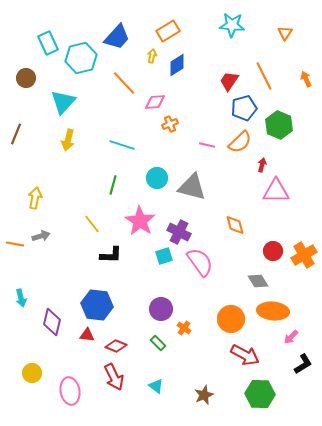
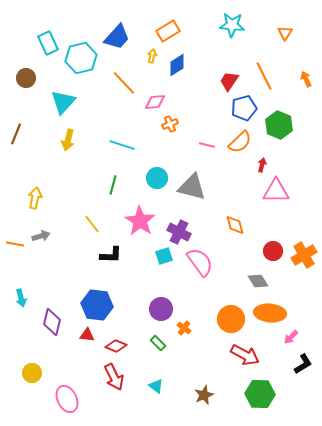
orange ellipse at (273, 311): moved 3 px left, 2 px down
pink ellipse at (70, 391): moved 3 px left, 8 px down; rotated 16 degrees counterclockwise
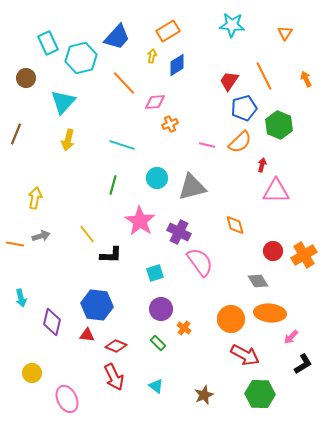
gray triangle at (192, 187): rotated 28 degrees counterclockwise
yellow line at (92, 224): moved 5 px left, 10 px down
cyan square at (164, 256): moved 9 px left, 17 px down
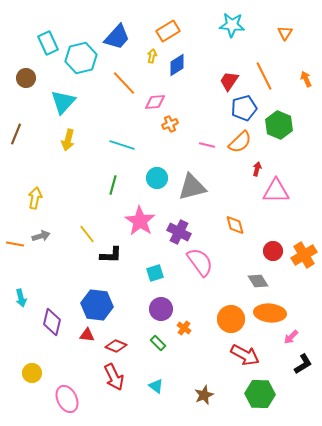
red arrow at (262, 165): moved 5 px left, 4 px down
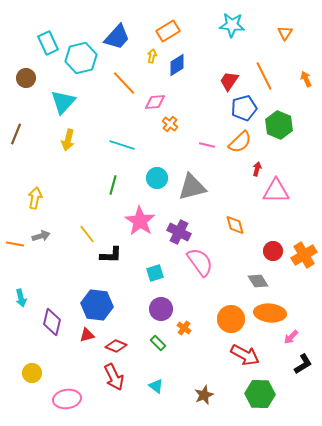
orange cross at (170, 124): rotated 28 degrees counterclockwise
red triangle at (87, 335): rotated 21 degrees counterclockwise
pink ellipse at (67, 399): rotated 72 degrees counterclockwise
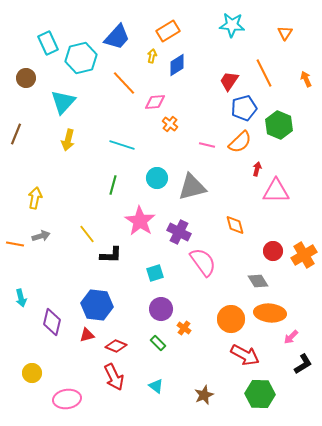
orange line at (264, 76): moved 3 px up
pink semicircle at (200, 262): moved 3 px right
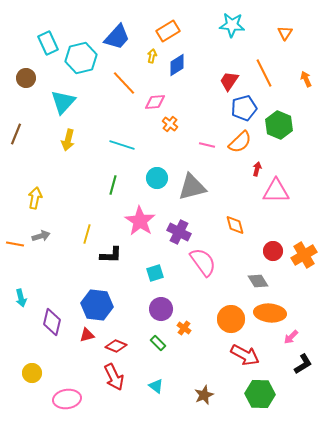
yellow line at (87, 234): rotated 54 degrees clockwise
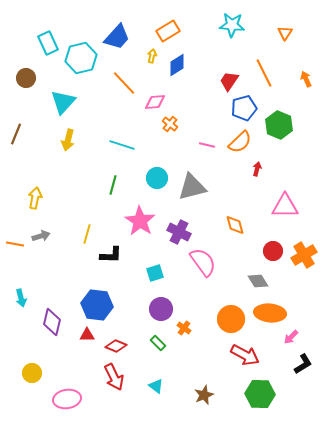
pink triangle at (276, 191): moved 9 px right, 15 px down
red triangle at (87, 335): rotated 14 degrees clockwise
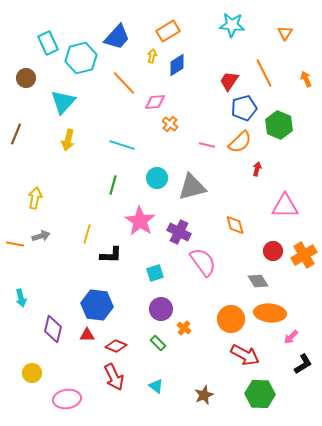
purple diamond at (52, 322): moved 1 px right, 7 px down
